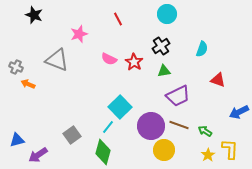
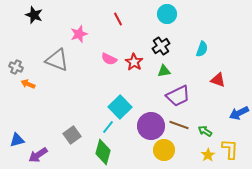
blue arrow: moved 1 px down
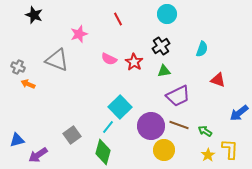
gray cross: moved 2 px right
blue arrow: rotated 12 degrees counterclockwise
